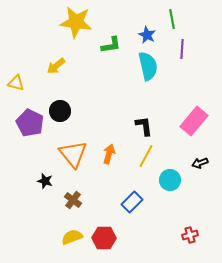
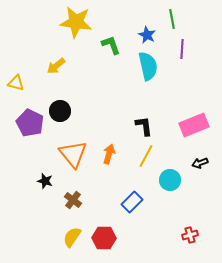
green L-shape: rotated 100 degrees counterclockwise
pink rectangle: moved 4 px down; rotated 28 degrees clockwise
yellow semicircle: rotated 35 degrees counterclockwise
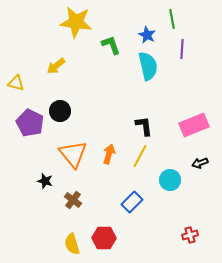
yellow line: moved 6 px left
yellow semicircle: moved 7 px down; rotated 50 degrees counterclockwise
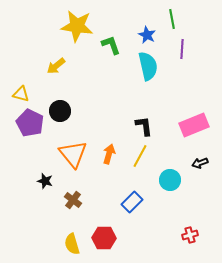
yellow star: moved 1 px right, 4 px down
yellow triangle: moved 5 px right, 11 px down
